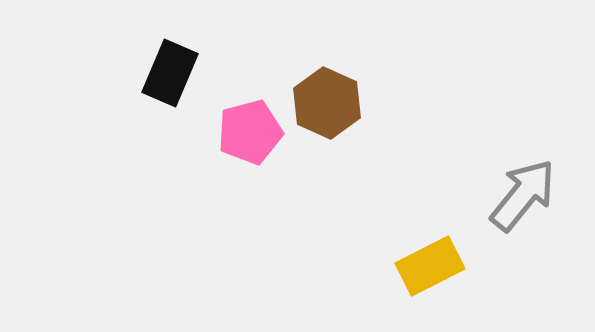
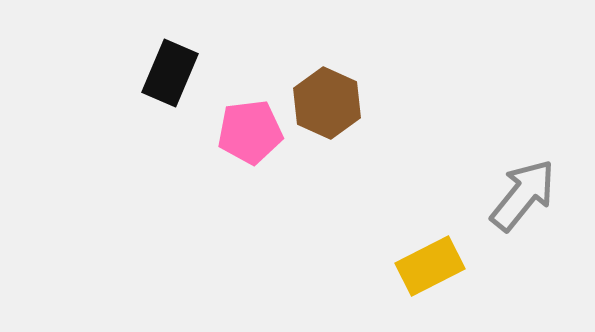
pink pentagon: rotated 8 degrees clockwise
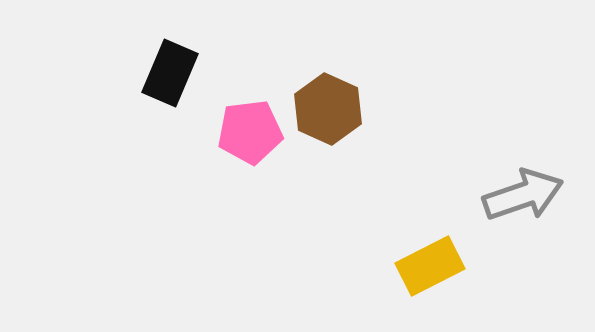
brown hexagon: moved 1 px right, 6 px down
gray arrow: rotated 32 degrees clockwise
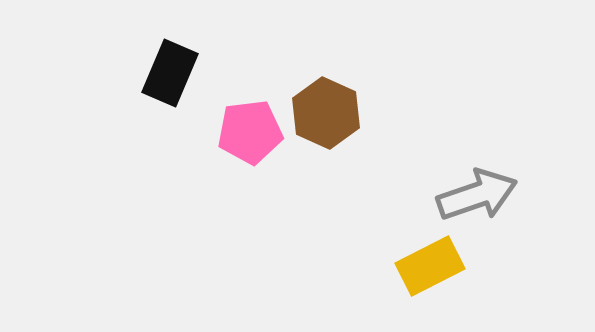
brown hexagon: moved 2 px left, 4 px down
gray arrow: moved 46 px left
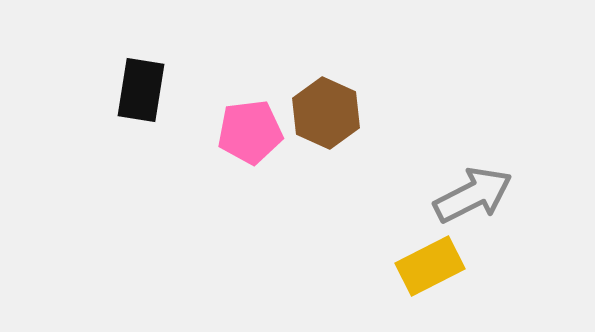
black rectangle: moved 29 px left, 17 px down; rotated 14 degrees counterclockwise
gray arrow: moved 4 px left; rotated 8 degrees counterclockwise
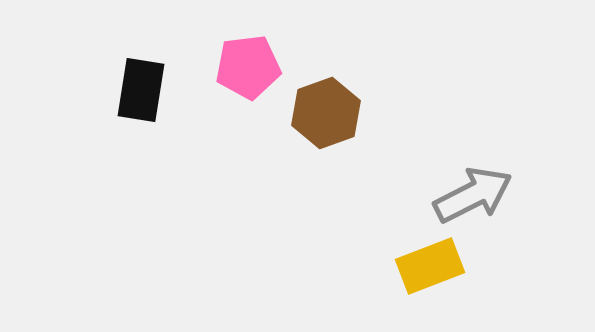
brown hexagon: rotated 16 degrees clockwise
pink pentagon: moved 2 px left, 65 px up
yellow rectangle: rotated 6 degrees clockwise
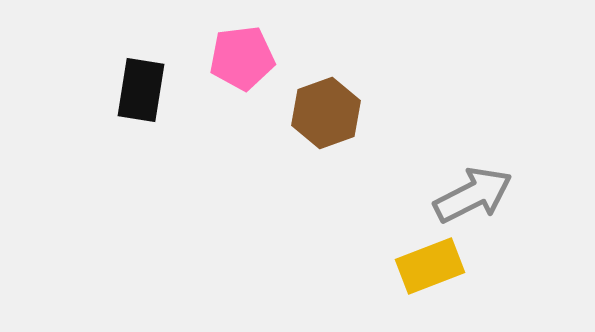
pink pentagon: moved 6 px left, 9 px up
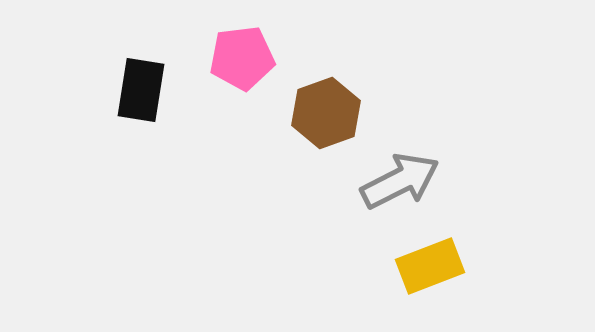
gray arrow: moved 73 px left, 14 px up
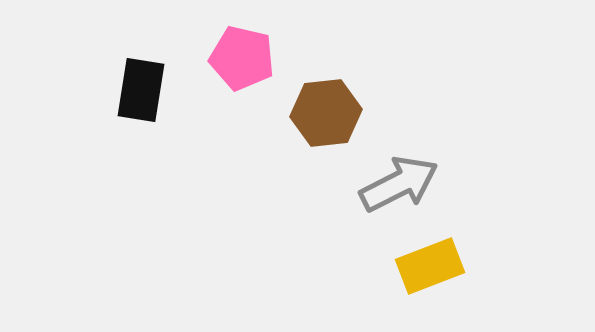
pink pentagon: rotated 20 degrees clockwise
brown hexagon: rotated 14 degrees clockwise
gray arrow: moved 1 px left, 3 px down
